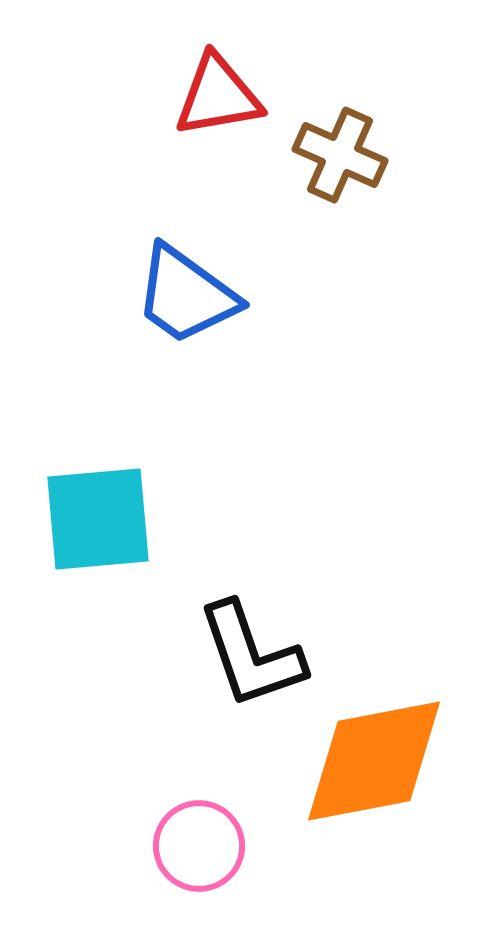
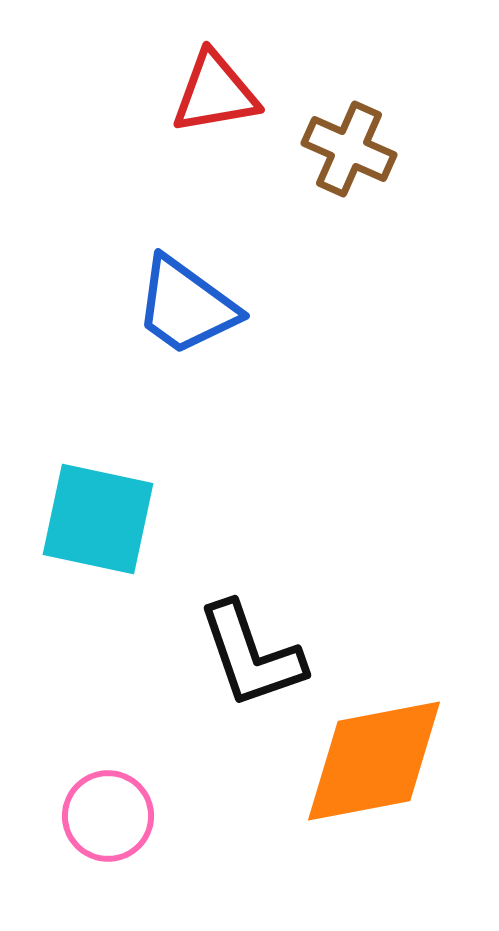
red triangle: moved 3 px left, 3 px up
brown cross: moved 9 px right, 6 px up
blue trapezoid: moved 11 px down
cyan square: rotated 17 degrees clockwise
pink circle: moved 91 px left, 30 px up
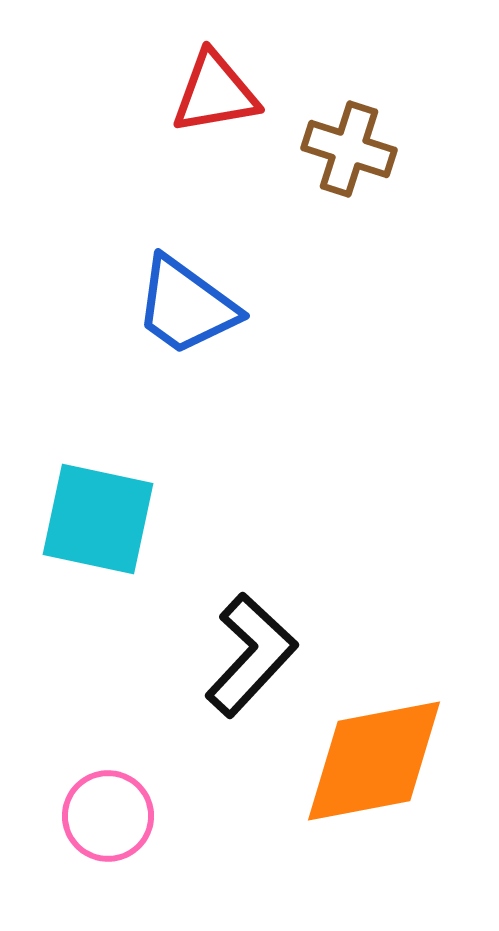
brown cross: rotated 6 degrees counterclockwise
black L-shape: rotated 118 degrees counterclockwise
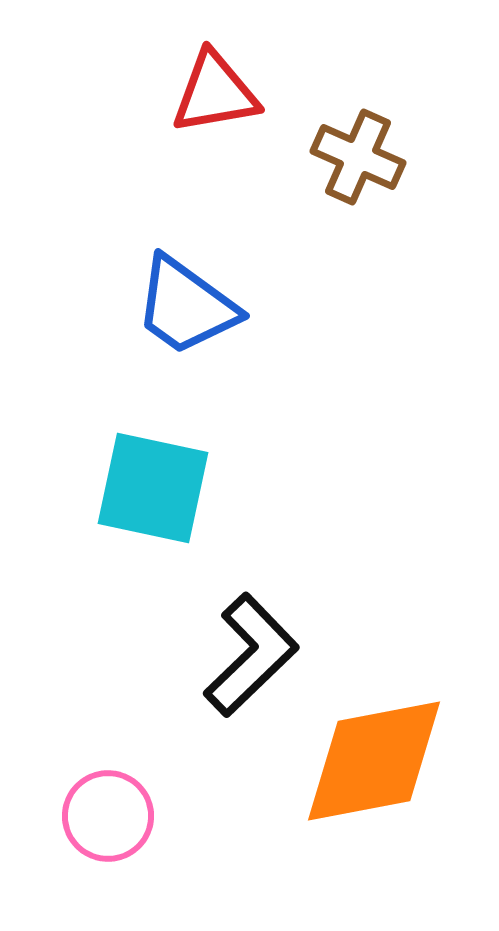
brown cross: moved 9 px right, 8 px down; rotated 6 degrees clockwise
cyan square: moved 55 px right, 31 px up
black L-shape: rotated 3 degrees clockwise
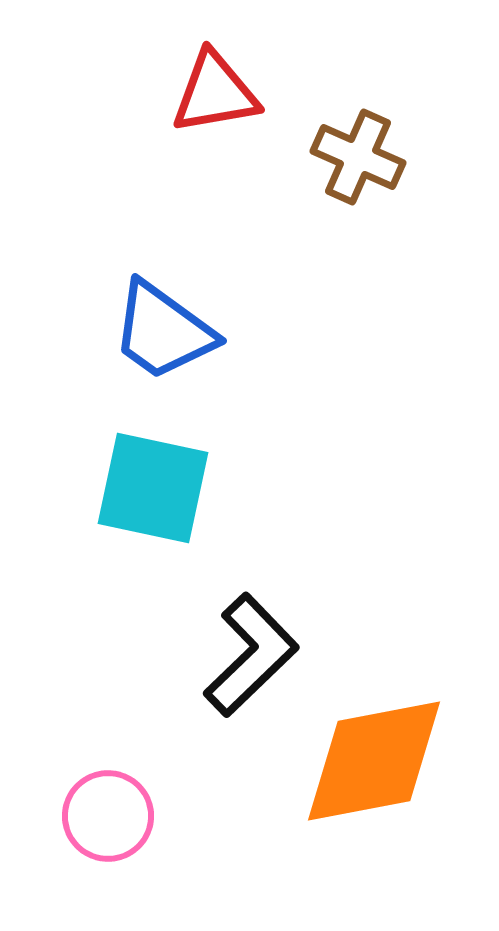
blue trapezoid: moved 23 px left, 25 px down
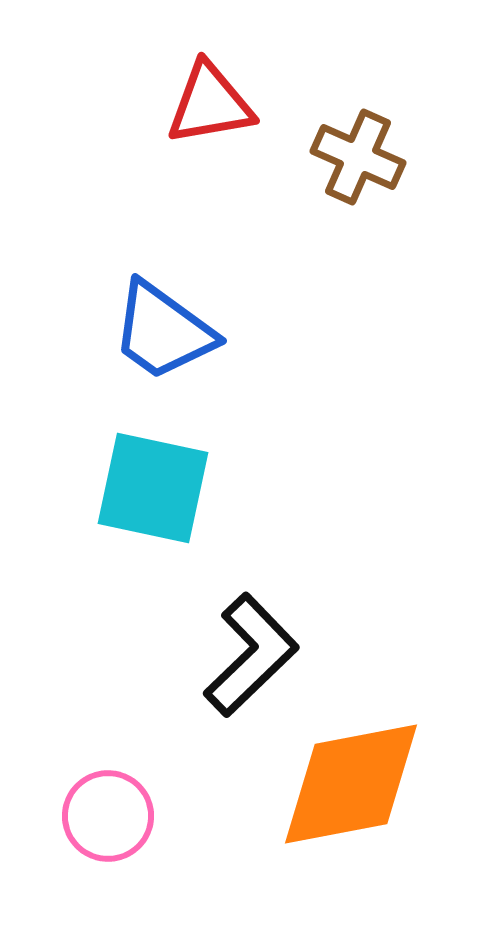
red triangle: moved 5 px left, 11 px down
orange diamond: moved 23 px left, 23 px down
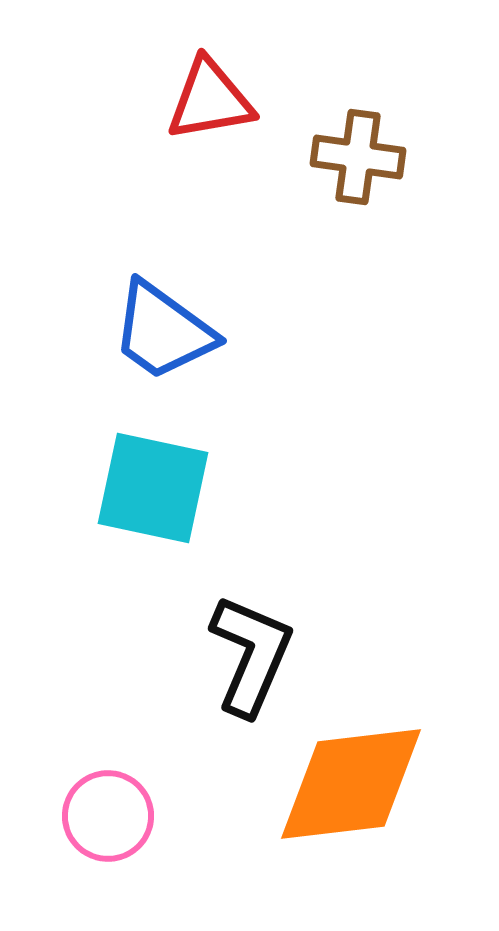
red triangle: moved 4 px up
brown cross: rotated 16 degrees counterclockwise
black L-shape: rotated 23 degrees counterclockwise
orange diamond: rotated 4 degrees clockwise
